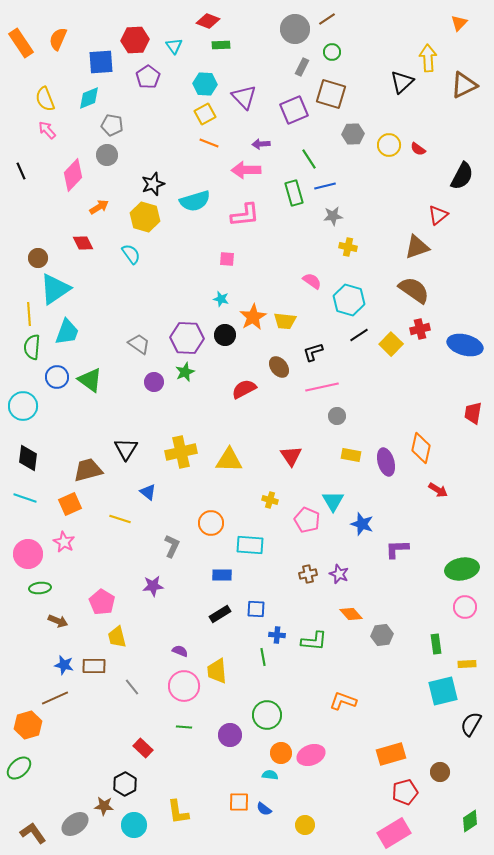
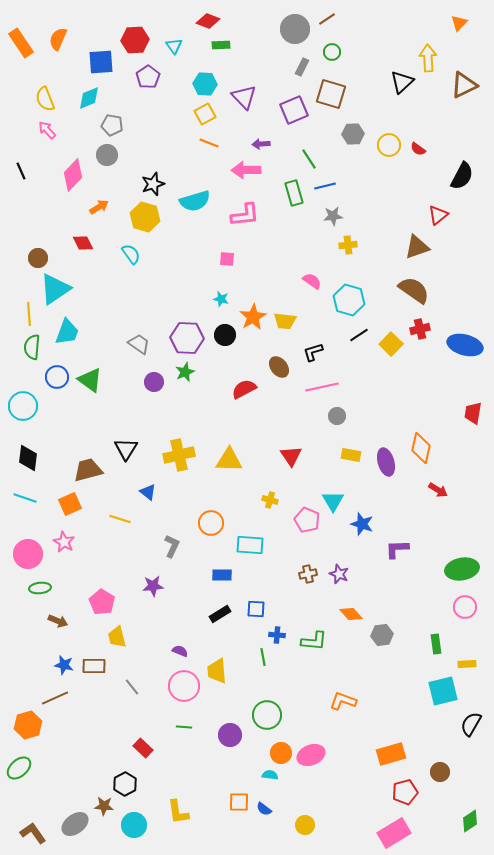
yellow cross at (348, 247): moved 2 px up; rotated 18 degrees counterclockwise
yellow cross at (181, 452): moved 2 px left, 3 px down
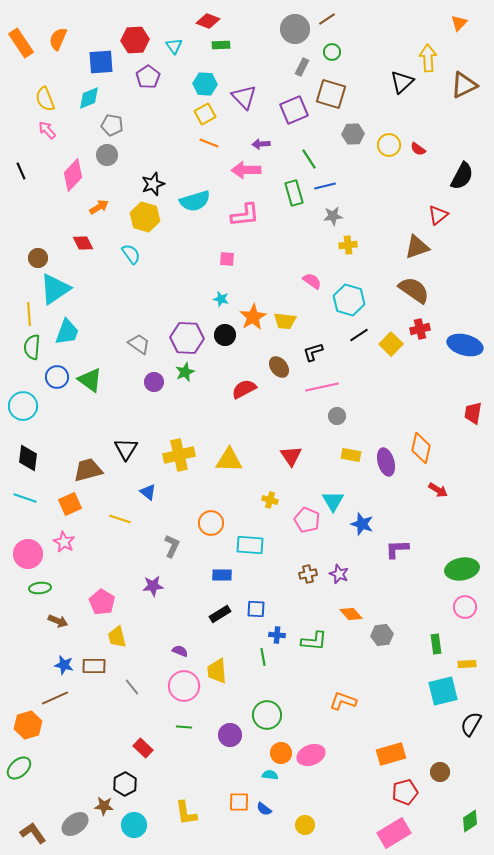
yellow L-shape at (178, 812): moved 8 px right, 1 px down
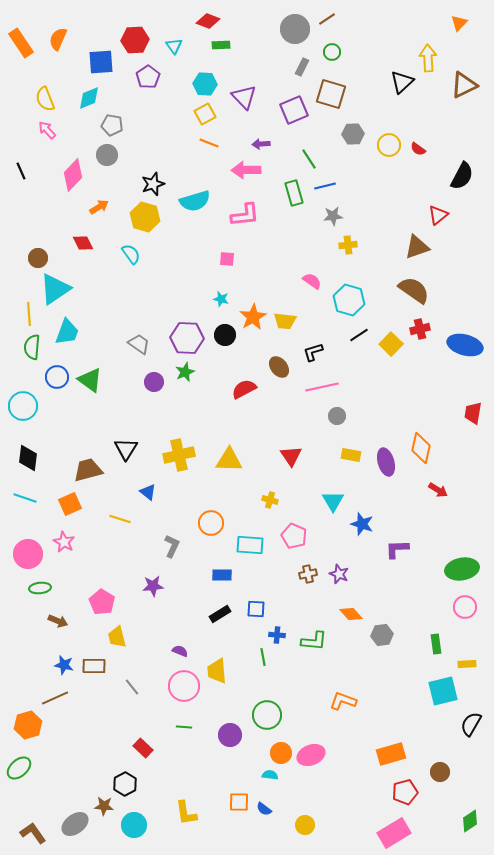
pink pentagon at (307, 520): moved 13 px left, 16 px down
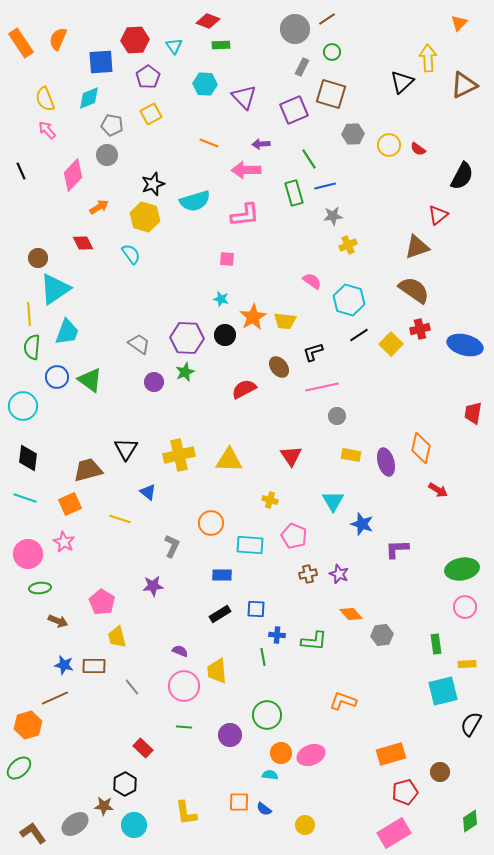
yellow square at (205, 114): moved 54 px left
yellow cross at (348, 245): rotated 18 degrees counterclockwise
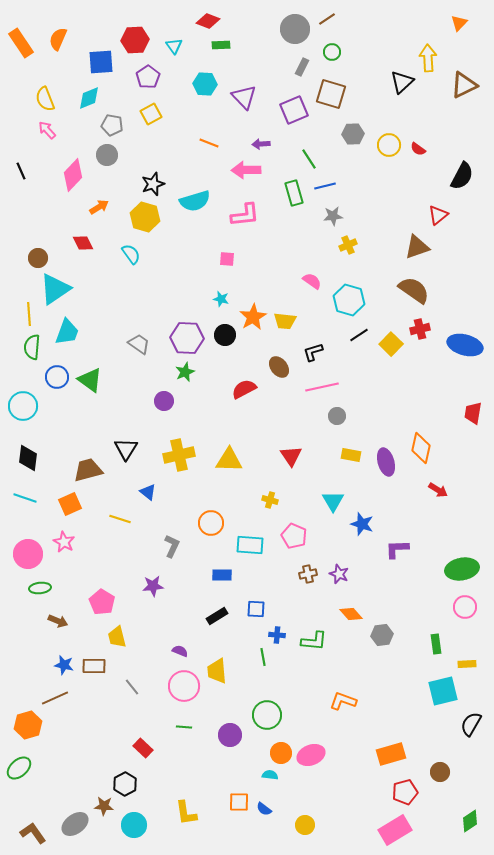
purple circle at (154, 382): moved 10 px right, 19 px down
black rectangle at (220, 614): moved 3 px left, 2 px down
pink rectangle at (394, 833): moved 1 px right, 3 px up
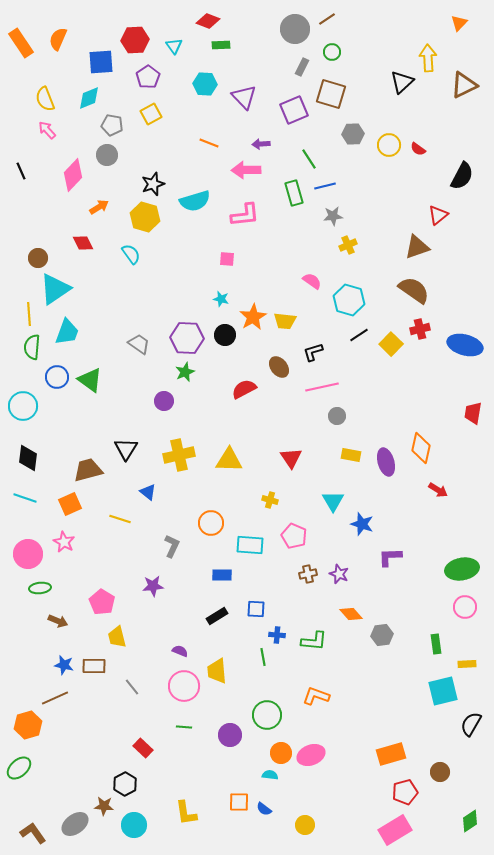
red triangle at (291, 456): moved 2 px down
purple L-shape at (397, 549): moved 7 px left, 8 px down
orange L-shape at (343, 701): moved 27 px left, 5 px up
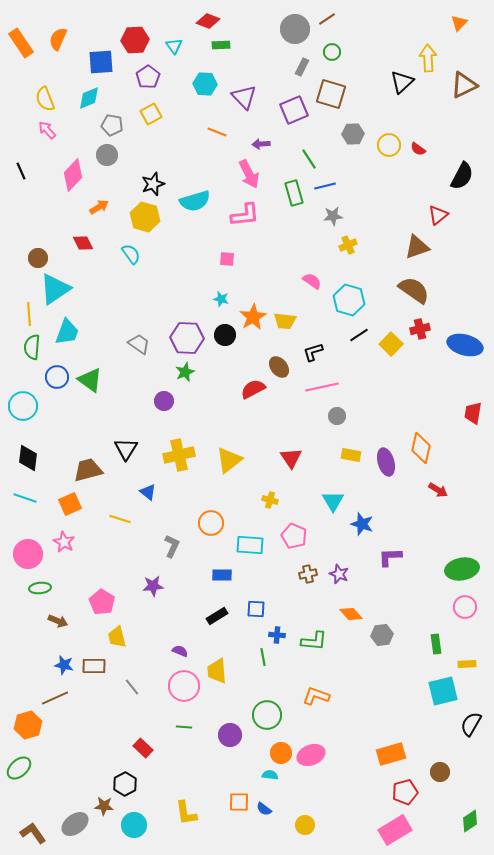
orange line at (209, 143): moved 8 px right, 11 px up
pink arrow at (246, 170): moved 3 px right, 4 px down; rotated 116 degrees counterclockwise
red semicircle at (244, 389): moved 9 px right
yellow triangle at (229, 460): rotated 40 degrees counterclockwise
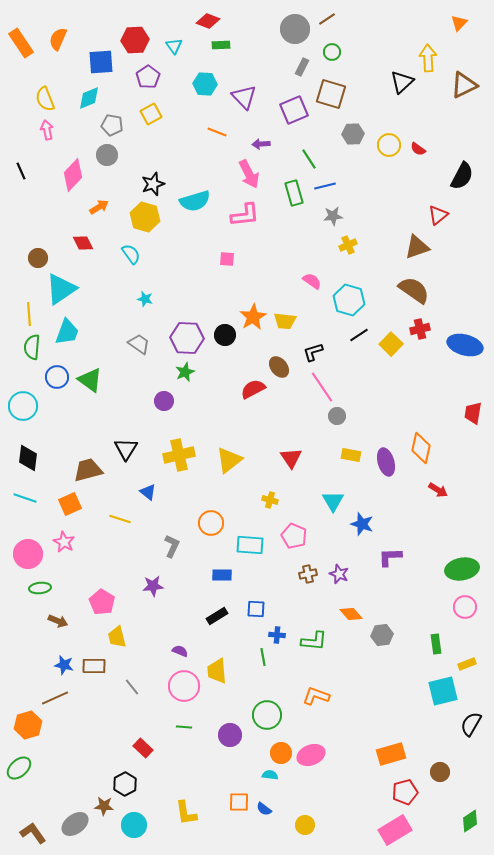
pink arrow at (47, 130): rotated 30 degrees clockwise
cyan triangle at (55, 289): moved 6 px right
cyan star at (221, 299): moved 76 px left
pink line at (322, 387): rotated 68 degrees clockwise
yellow rectangle at (467, 664): rotated 18 degrees counterclockwise
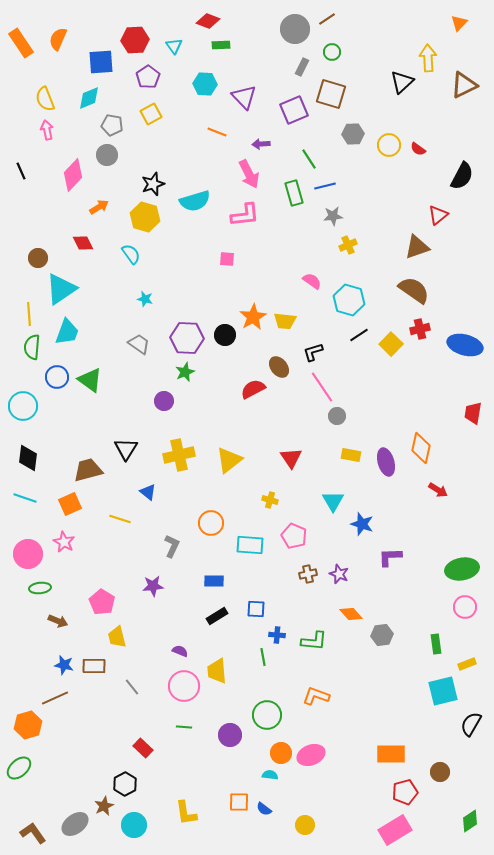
blue rectangle at (222, 575): moved 8 px left, 6 px down
orange rectangle at (391, 754): rotated 16 degrees clockwise
brown star at (104, 806): rotated 30 degrees counterclockwise
